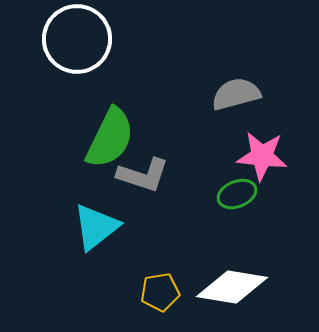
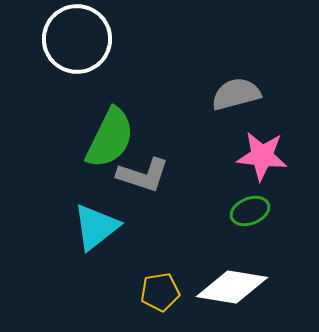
green ellipse: moved 13 px right, 17 px down
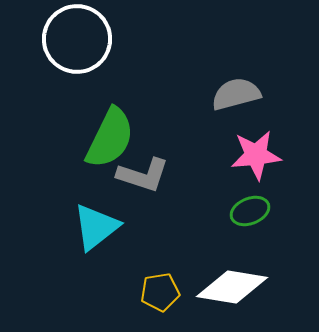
pink star: moved 6 px left, 1 px up; rotated 12 degrees counterclockwise
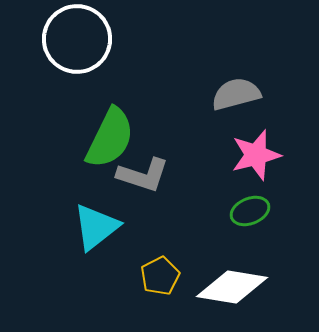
pink star: rotated 9 degrees counterclockwise
yellow pentagon: moved 16 px up; rotated 18 degrees counterclockwise
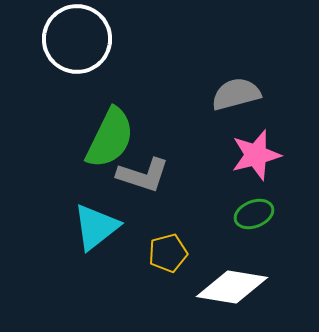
green ellipse: moved 4 px right, 3 px down
yellow pentagon: moved 8 px right, 23 px up; rotated 12 degrees clockwise
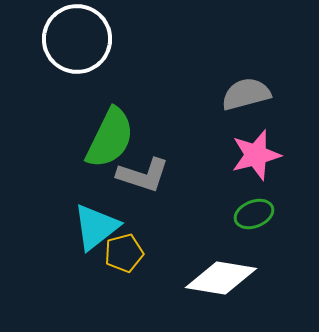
gray semicircle: moved 10 px right
yellow pentagon: moved 44 px left
white diamond: moved 11 px left, 9 px up
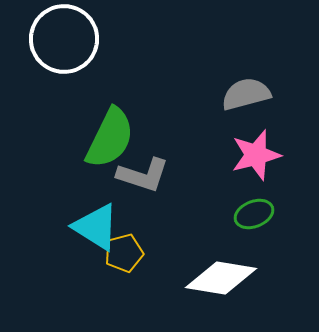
white circle: moved 13 px left
cyan triangle: rotated 50 degrees counterclockwise
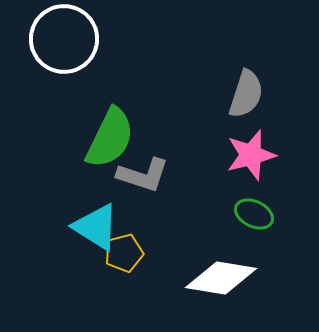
gray semicircle: rotated 123 degrees clockwise
pink star: moved 5 px left
green ellipse: rotated 48 degrees clockwise
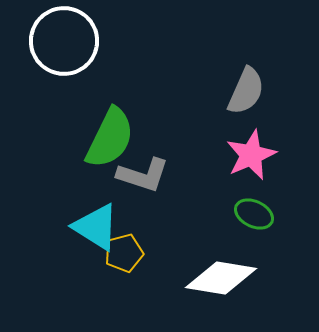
white circle: moved 2 px down
gray semicircle: moved 3 px up; rotated 6 degrees clockwise
pink star: rotated 9 degrees counterclockwise
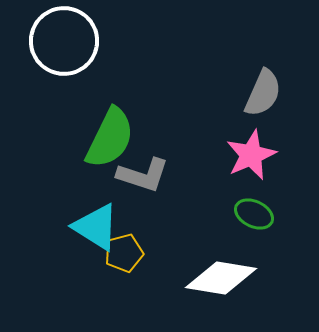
gray semicircle: moved 17 px right, 2 px down
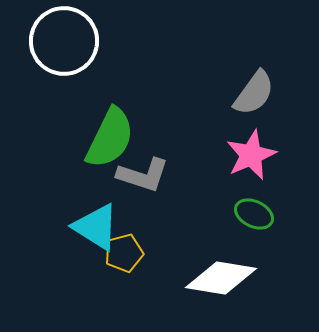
gray semicircle: moved 9 px left; rotated 12 degrees clockwise
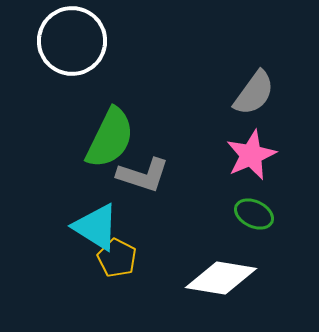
white circle: moved 8 px right
yellow pentagon: moved 7 px left, 5 px down; rotated 30 degrees counterclockwise
